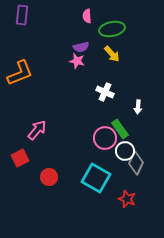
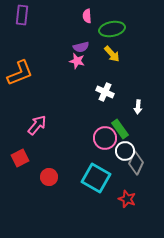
pink arrow: moved 5 px up
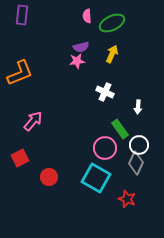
green ellipse: moved 6 px up; rotated 15 degrees counterclockwise
yellow arrow: rotated 114 degrees counterclockwise
pink star: rotated 21 degrees counterclockwise
pink arrow: moved 4 px left, 4 px up
pink circle: moved 10 px down
white circle: moved 14 px right, 6 px up
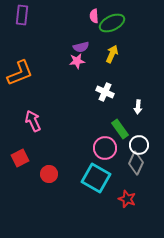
pink semicircle: moved 7 px right
pink arrow: rotated 65 degrees counterclockwise
red circle: moved 3 px up
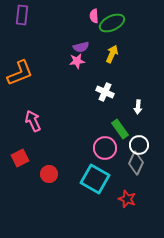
cyan square: moved 1 px left, 1 px down
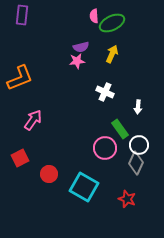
orange L-shape: moved 5 px down
pink arrow: moved 1 px up; rotated 60 degrees clockwise
cyan square: moved 11 px left, 8 px down
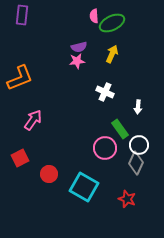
purple semicircle: moved 2 px left
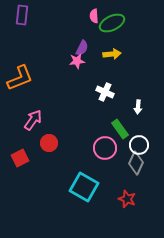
purple semicircle: moved 3 px right, 1 px down; rotated 49 degrees counterclockwise
yellow arrow: rotated 60 degrees clockwise
red circle: moved 31 px up
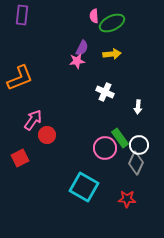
green rectangle: moved 9 px down
red circle: moved 2 px left, 8 px up
red star: rotated 18 degrees counterclockwise
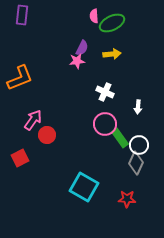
pink circle: moved 24 px up
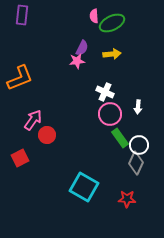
pink circle: moved 5 px right, 10 px up
